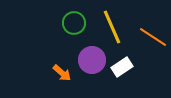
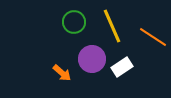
green circle: moved 1 px up
yellow line: moved 1 px up
purple circle: moved 1 px up
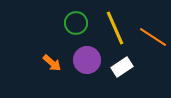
green circle: moved 2 px right, 1 px down
yellow line: moved 3 px right, 2 px down
purple circle: moved 5 px left, 1 px down
orange arrow: moved 10 px left, 10 px up
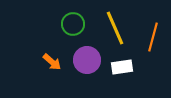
green circle: moved 3 px left, 1 px down
orange line: rotated 72 degrees clockwise
orange arrow: moved 1 px up
white rectangle: rotated 25 degrees clockwise
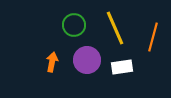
green circle: moved 1 px right, 1 px down
orange arrow: rotated 120 degrees counterclockwise
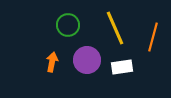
green circle: moved 6 px left
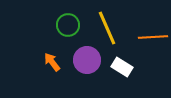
yellow line: moved 8 px left
orange line: rotated 72 degrees clockwise
orange arrow: rotated 48 degrees counterclockwise
white rectangle: rotated 40 degrees clockwise
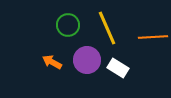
orange arrow: rotated 24 degrees counterclockwise
white rectangle: moved 4 px left, 1 px down
